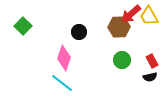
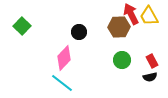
red arrow: rotated 105 degrees clockwise
green square: moved 1 px left
pink diamond: rotated 25 degrees clockwise
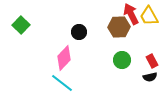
green square: moved 1 px left, 1 px up
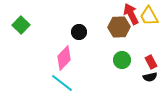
red rectangle: moved 1 px left, 1 px down
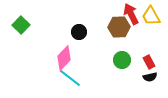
yellow trapezoid: moved 2 px right
red rectangle: moved 2 px left
cyan line: moved 8 px right, 5 px up
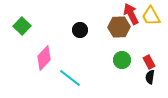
green square: moved 1 px right, 1 px down
black circle: moved 1 px right, 2 px up
pink diamond: moved 20 px left
black semicircle: rotated 112 degrees clockwise
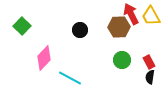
cyan line: rotated 10 degrees counterclockwise
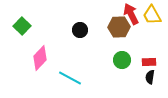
yellow trapezoid: moved 1 px right, 1 px up
pink diamond: moved 4 px left
red rectangle: rotated 64 degrees counterclockwise
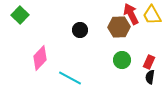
green square: moved 2 px left, 11 px up
red rectangle: rotated 64 degrees counterclockwise
